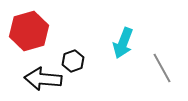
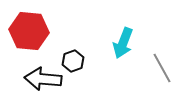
red hexagon: rotated 21 degrees clockwise
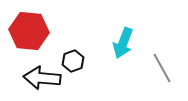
black arrow: moved 1 px left, 1 px up
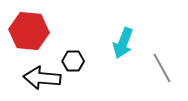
black hexagon: rotated 20 degrees clockwise
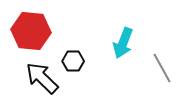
red hexagon: moved 2 px right
black arrow: rotated 39 degrees clockwise
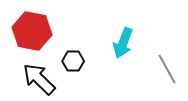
red hexagon: moved 1 px right; rotated 6 degrees clockwise
gray line: moved 5 px right, 1 px down
black arrow: moved 3 px left, 1 px down
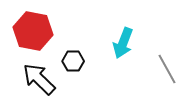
red hexagon: moved 1 px right
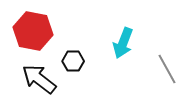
black arrow: rotated 6 degrees counterclockwise
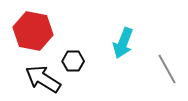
black arrow: moved 4 px right; rotated 6 degrees counterclockwise
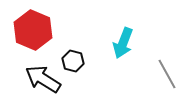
red hexagon: moved 1 px up; rotated 12 degrees clockwise
black hexagon: rotated 15 degrees clockwise
gray line: moved 5 px down
